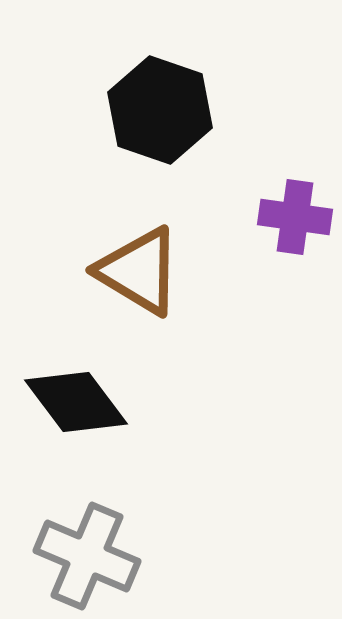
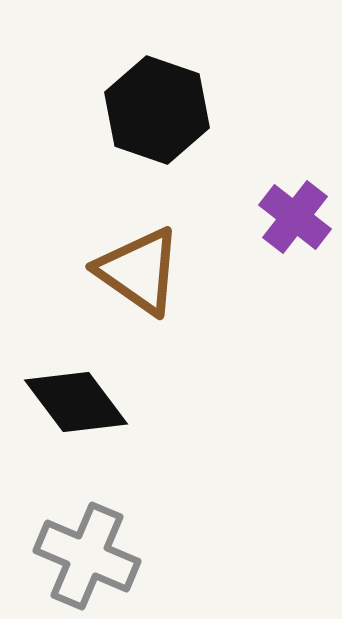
black hexagon: moved 3 px left
purple cross: rotated 30 degrees clockwise
brown triangle: rotated 4 degrees clockwise
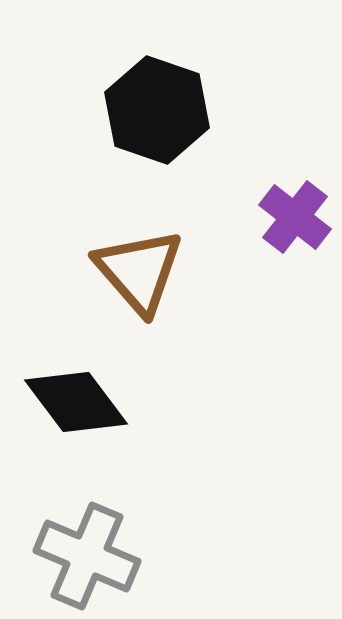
brown triangle: rotated 14 degrees clockwise
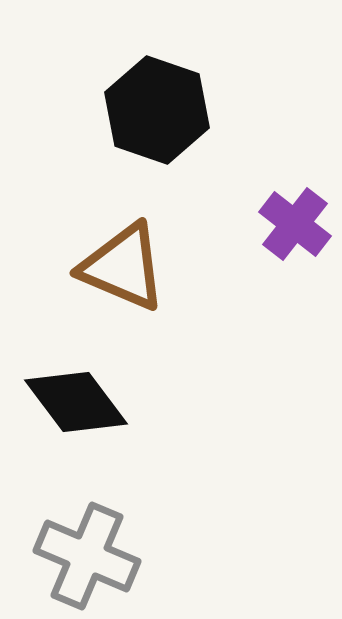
purple cross: moved 7 px down
brown triangle: moved 16 px left, 4 px up; rotated 26 degrees counterclockwise
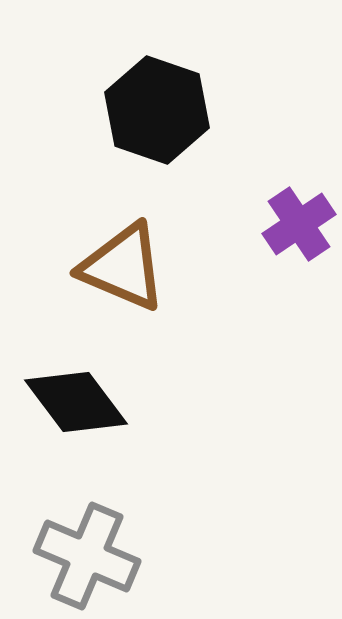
purple cross: moved 4 px right; rotated 18 degrees clockwise
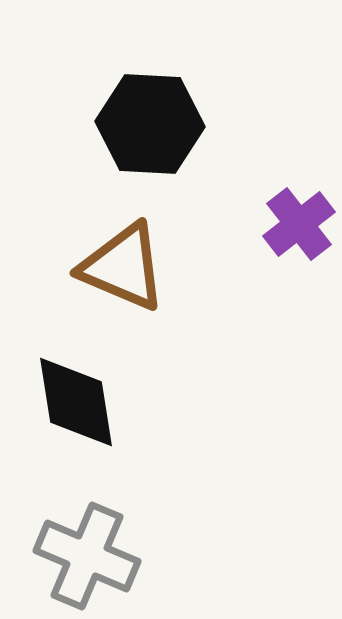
black hexagon: moved 7 px left, 14 px down; rotated 16 degrees counterclockwise
purple cross: rotated 4 degrees counterclockwise
black diamond: rotated 28 degrees clockwise
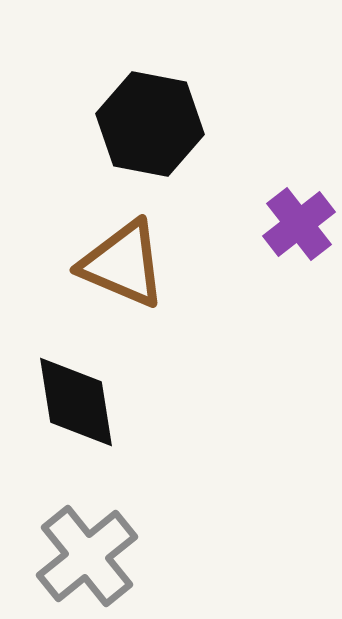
black hexagon: rotated 8 degrees clockwise
brown triangle: moved 3 px up
gray cross: rotated 28 degrees clockwise
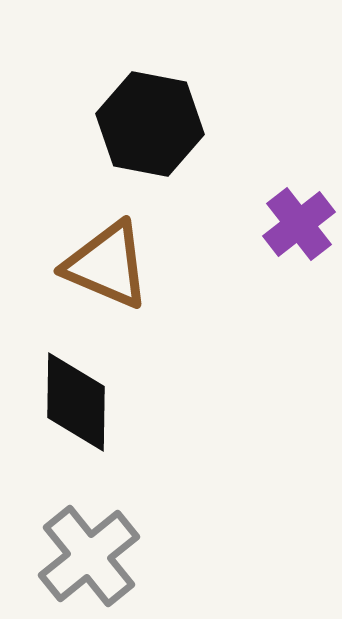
brown triangle: moved 16 px left, 1 px down
black diamond: rotated 10 degrees clockwise
gray cross: moved 2 px right
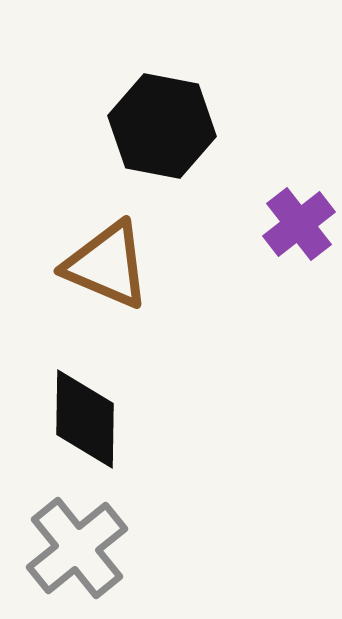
black hexagon: moved 12 px right, 2 px down
black diamond: moved 9 px right, 17 px down
gray cross: moved 12 px left, 8 px up
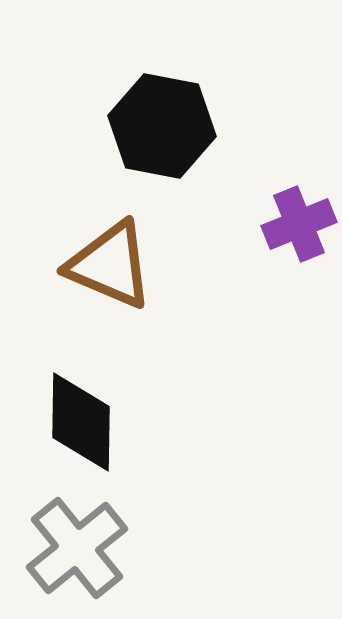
purple cross: rotated 16 degrees clockwise
brown triangle: moved 3 px right
black diamond: moved 4 px left, 3 px down
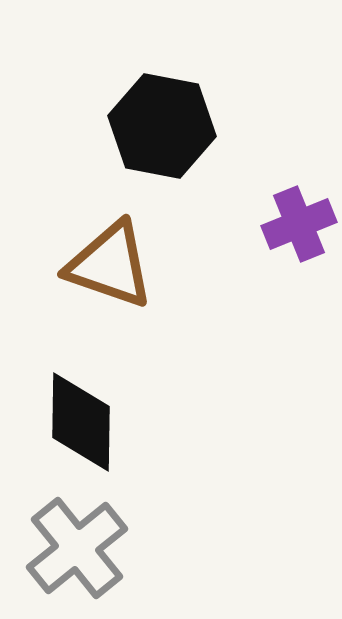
brown triangle: rotated 4 degrees counterclockwise
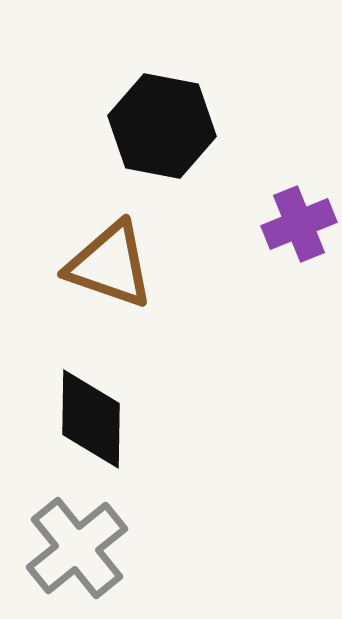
black diamond: moved 10 px right, 3 px up
